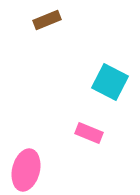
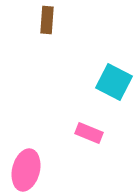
brown rectangle: rotated 64 degrees counterclockwise
cyan square: moved 4 px right
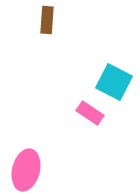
pink rectangle: moved 1 px right, 20 px up; rotated 12 degrees clockwise
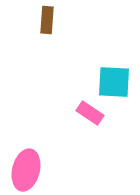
cyan square: rotated 24 degrees counterclockwise
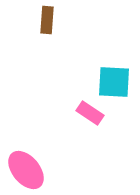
pink ellipse: rotated 54 degrees counterclockwise
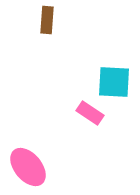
pink ellipse: moved 2 px right, 3 px up
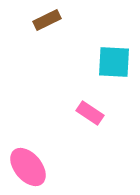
brown rectangle: rotated 60 degrees clockwise
cyan square: moved 20 px up
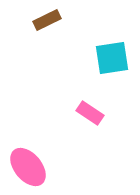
cyan square: moved 2 px left, 4 px up; rotated 12 degrees counterclockwise
